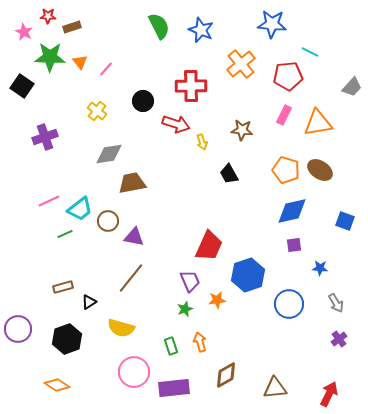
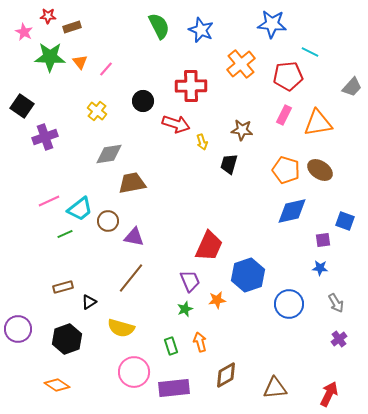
black square at (22, 86): moved 20 px down
black trapezoid at (229, 174): moved 10 px up; rotated 45 degrees clockwise
purple square at (294, 245): moved 29 px right, 5 px up
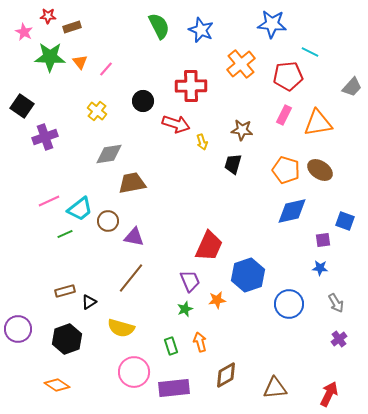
black trapezoid at (229, 164): moved 4 px right
brown rectangle at (63, 287): moved 2 px right, 4 px down
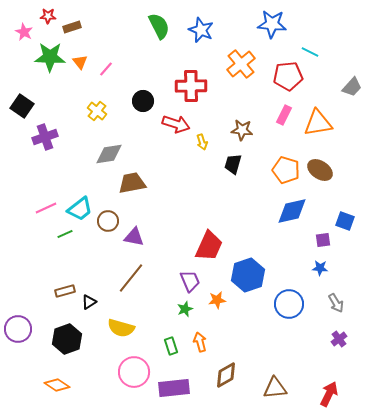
pink line at (49, 201): moved 3 px left, 7 px down
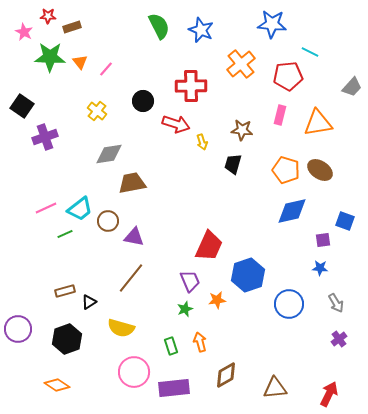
pink rectangle at (284, 115): moved 4 px left; rotated 12 degrees counterclockwise
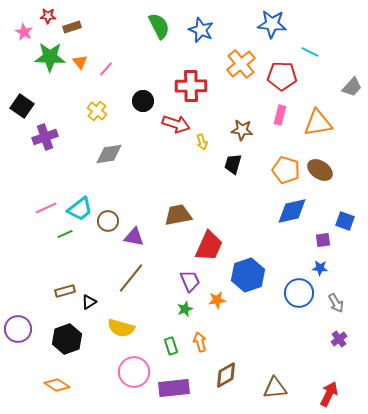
red pentagon at (288, 76): moved 6 px left; rotated 8 degrees clockwise
brown trapezoid at (132, 183): moved 46 px right, 32 px down
blue circle at (289, 304): moved 10 px right, 11 px up
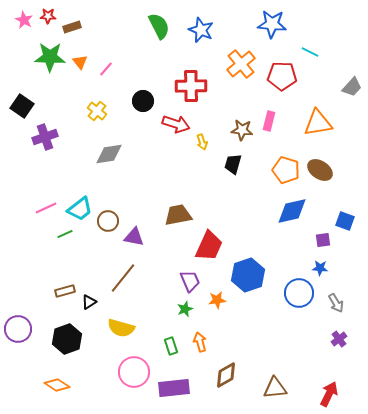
pink star at (24, 32): moved 12 px up
pink rectangle at (280, 115): moved 11 px left, 6 px down
brown line at (131, 278): moved 8 px left
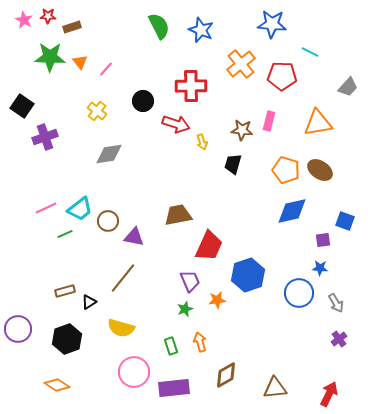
gray trapezoid at (352, 87): moved 4 px left
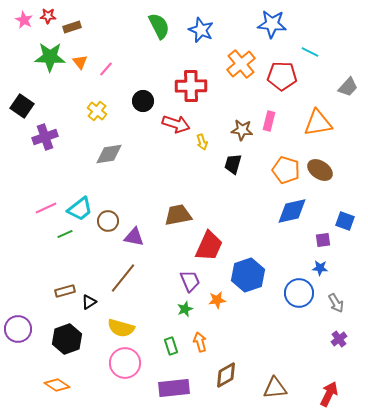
pink circle at (134, 372): moved 9 px left, 9 px up
